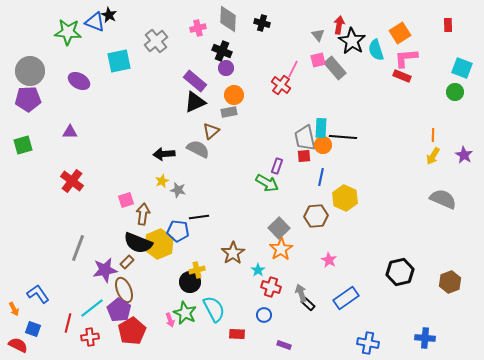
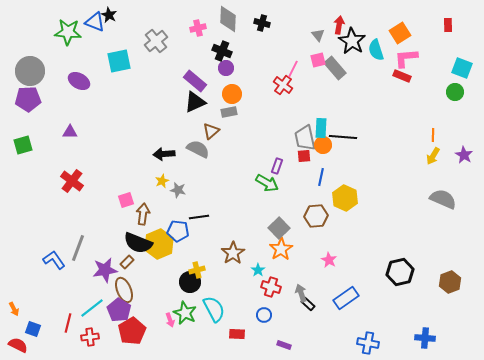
red cross at (281, 85): moved 2 px right
orange circle at (234, 95): moved 2 px left, 1 px up
blue L-shape at (38, 294): moved 16 px right, 34 px up
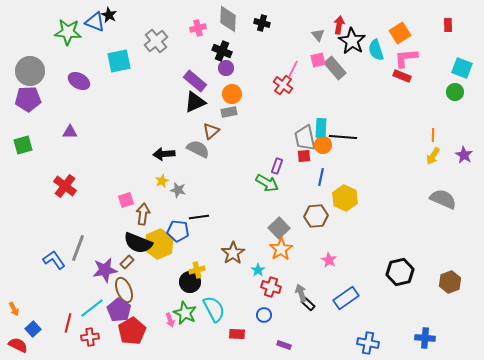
red cross at (72, 181): moved 7 px left, 5 px down
blue square at (33, 329): rotated 28 degrees clockwise
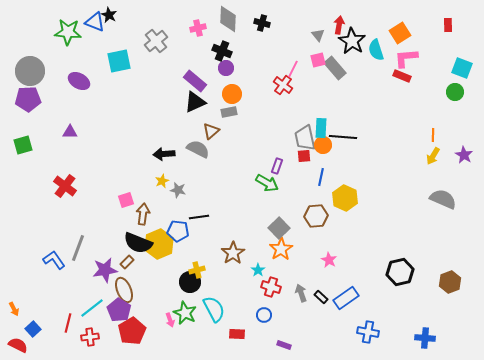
black rectangle at (308, 304): moved 13 px right, 7 px up
blue cross at (368, 343): moved 11 px up
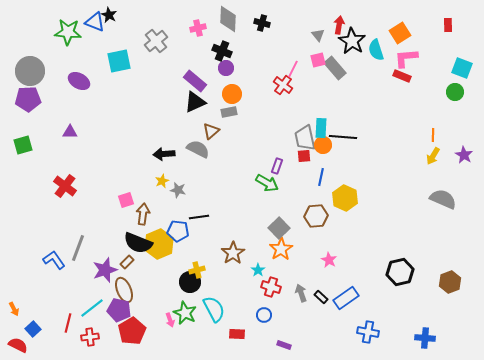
purple star at (105, 270): rotated 10 degrees counterclockwise
purple pentagon at (119, 310): rotated 20 degrees counterclockwise
